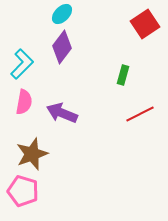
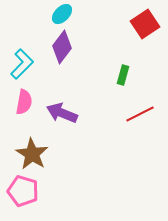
brown star: rotated 20 degrees counterclockwise
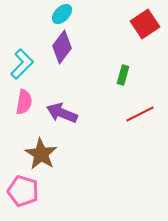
brown star: moved 9 px right
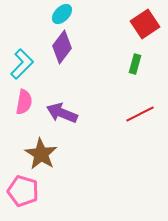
green rectangle: moved 12 px right, 11 px up
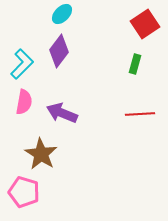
purple diamond: moved 3 px left, 4 px down
red line: rotated 24 degrees clockwise
pink pentagon: moved 1 px right, 1 px down
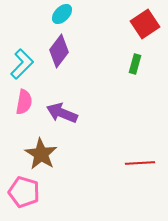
red line: moved 49 px down
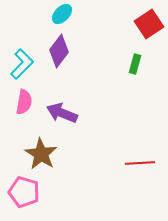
red square: moved 4 px right
